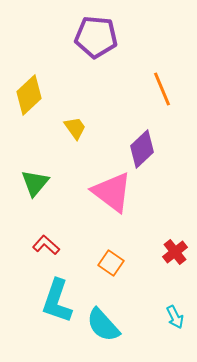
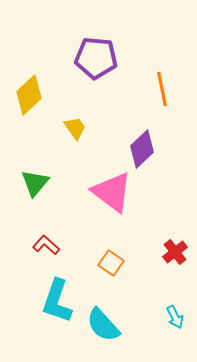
purple pentagon: moved 21 px down
orange line: rotated 12 degrees clockwise
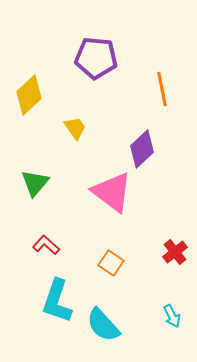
cyan arrow: moved 3 px left, 1 px up
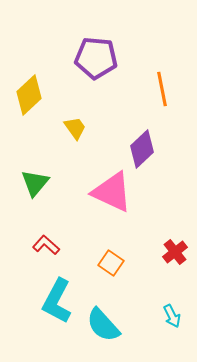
pink triangle: rotated 12 degrees counterclockwise
cyan L-shape: rotated 9 degrees clockwise
